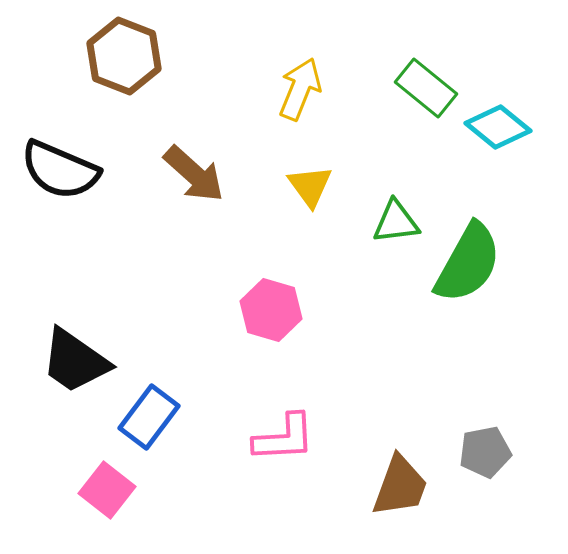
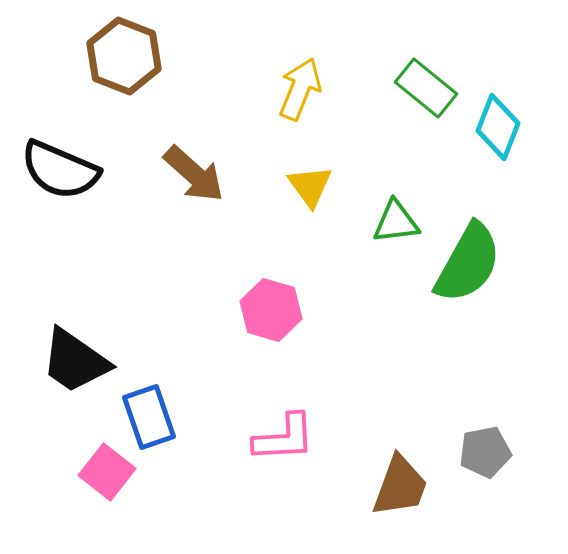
cyan diamond: rotated 72 degrees clockwise
blue rectangle: rotated 56 degrees counterclockwise
pink square: moved 18 px up
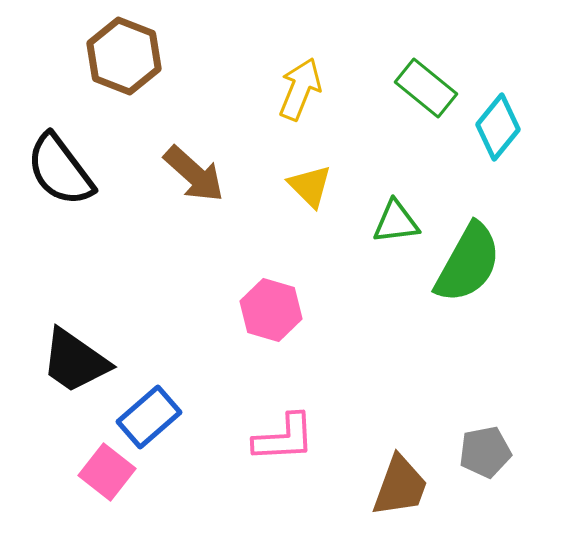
cyan diamond: rotated 18 degrees clockwise
black semicircle: rotated 30 degrees clockwise
yellow triangle: rotated 9 degrees counterclockwise
blue rectangle: rotated 68 degrees clockwise
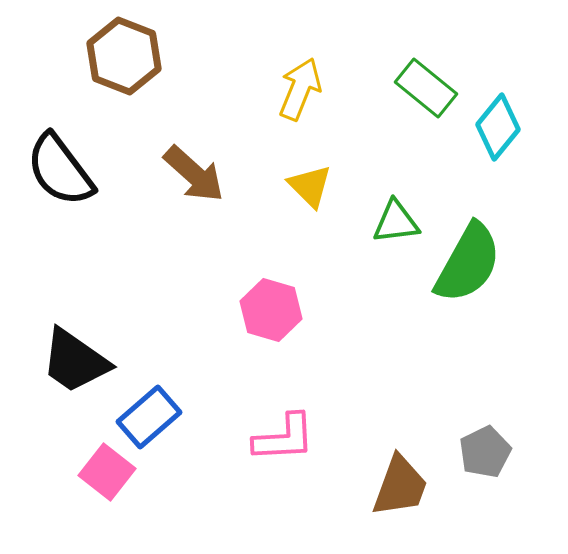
gray pentagon: rotated 15 degrees counterclockwise
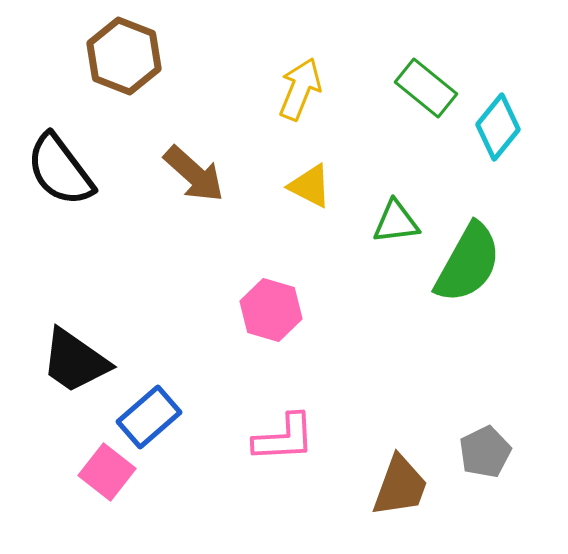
yellow triangle: rotated 18 degrees counterclockwise
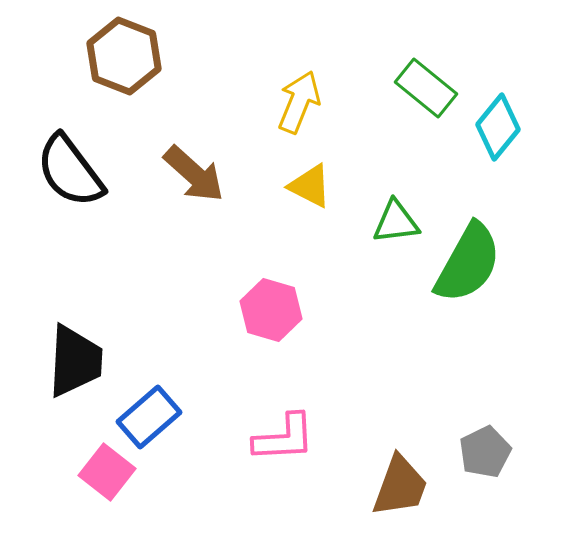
yellow arrow: moved 1 px left, 13 px down
black semicircle: moved 10 px right, 1 px down
black trapezoid: rotated 122 degrees counterclockwise
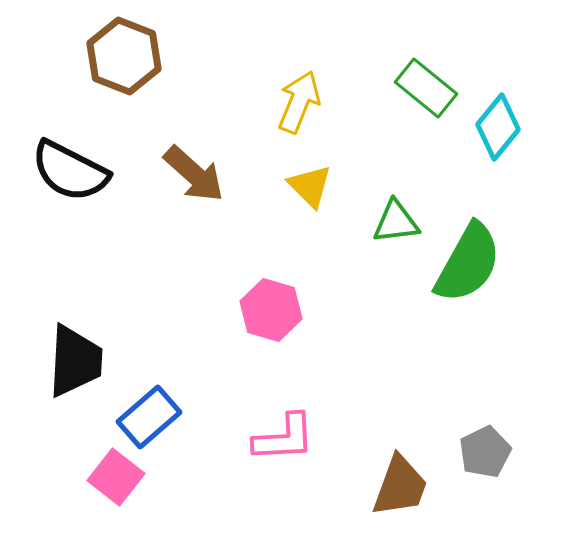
black semicircle: rotated 26 degrees counterclockwise
yellow triangle: rotated 18 degrees clockwise
pink square: moved 9 px right, 5 px down
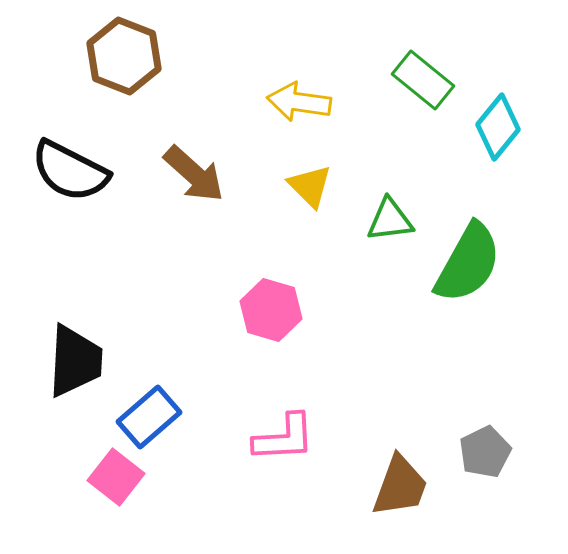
green rectangle: moved 3 px left, 8 px up
yellow arrow: rotated 104 degrees counterclockwise
green triangle: moved 6 px left, 2 px up
